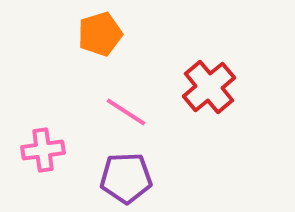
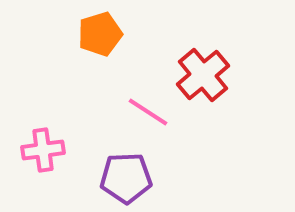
red cross: moved 6 px left, 12 px up
pink line: moved 22 px right
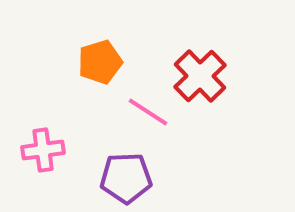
orange pentagon: moved 28 px down
red cross: moved 3 px left, 1 px down; rotated 4 degrees counterclockwise
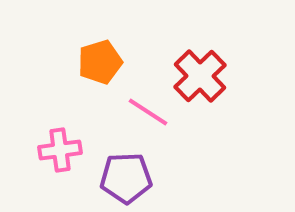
pink cross: moved 17 px right
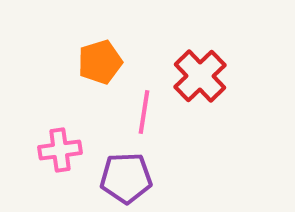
pink line: moved 4 px left; rotated 66 degrees clockwise
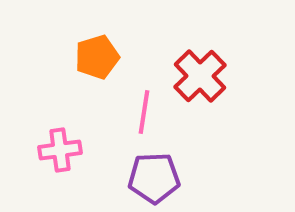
orange pentagon: moved 3 px left, 5 px up
purple pentagon: moved 28 px right
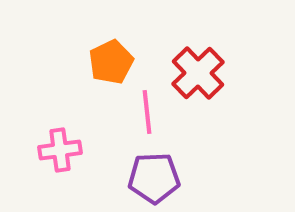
orange pentagon: moved 14 px right, 5 px down; rotated 9 degrees counterclockwise
red cross: moved 2 px left, 3 px up
pink line: moved 3 px right; rotated 15 degrees counterclockwise
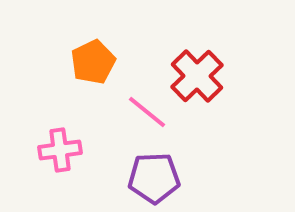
orange pentagon: moved 18 px left
red cross: moved 1 px left, 3 px down
pink line: rotated 45 degrees counterclockwise
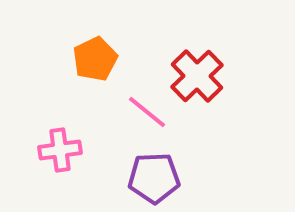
orange pentagon: moved 2 px right, 3 px up
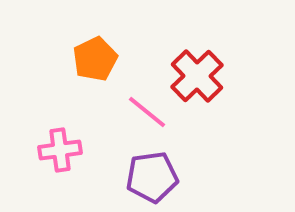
purple pentagon: moved 2 px left, 1 px up; rotated 6 degrees counterclockwise
